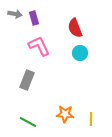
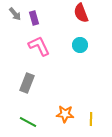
gray arrow: rotated 40 degrees clockwise
red semicircle: moved 6 px right, 15 px up
cyan circle: moved 8 px up
gray rectangle: moved 3 px down
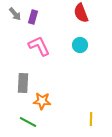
purple rectangle: moved 1 px left, 1 px up; rotated 32 degrees clockwise
gray rectangle: moved 4 px left; rotated 18 degrees counterclockwise
orange star: moved 23 px left, 13 px up
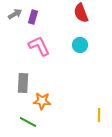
gray arrow: rotated 80 degrees counterclockwise
yellow line: moved 8 px right, 4 px up
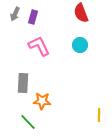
gray arrow: rotated 144 degrees clockwise
green line: rotated 18 degrees clockwise
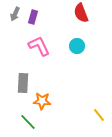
cyan circle: moved 3 px left, 1 px down
yellow line: rotated 40 degrees counterclockwise
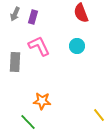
gray rectangle: moved 8 px left, 21 px up
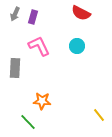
red semicircle: rotated 42 degrees counterclockwise
gray rectangle: moved 6 px down
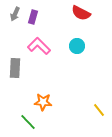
pink L-shape: rotated 20 degrees counterclockwise
orange star: moved 1 px right, 1 px down
yellow line: moved 5 px up
